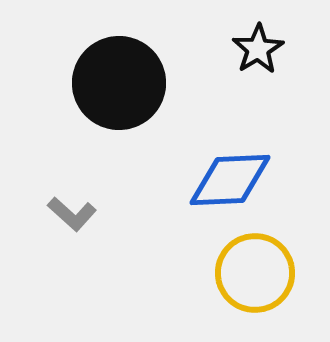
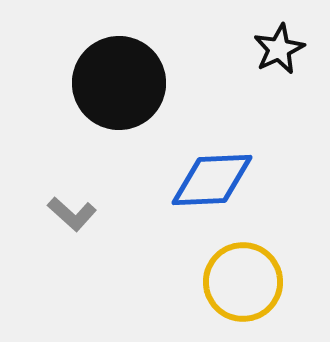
black star: moved 21 px right; rotated 6 degrees clockwise
blue diamond: moved 18 px left
yellow circle: moved 12 px left, 9 px down
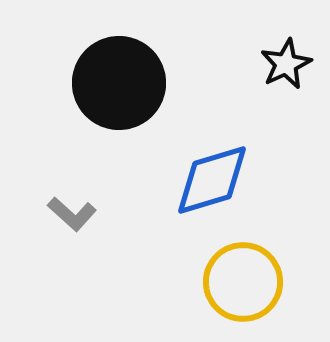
black star: moved 7 px right, 15 px down
blue diamond: rotated 14 degrees counterclockwise
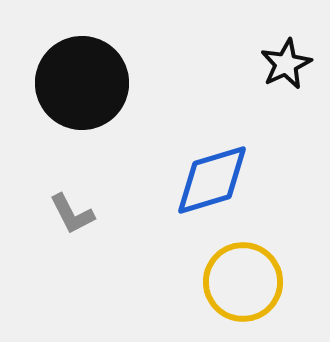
black circle: moved 37 px left
gray L-shape: rotated 21 degrees clockwise
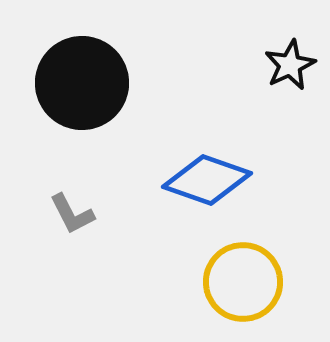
black star: moved 4 px right, 1 px down
blue diamond: moved 5 px left; rotated 36 degrees clockwise
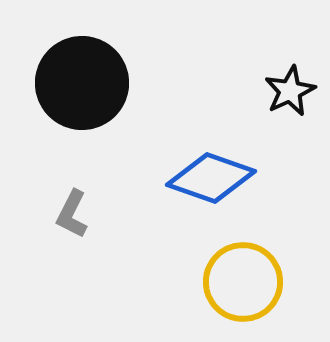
black star: moved 26 px down
blue diamond: moved 4 px right, 2 px up
gray L-shape: rotated 54 degrees clockwise
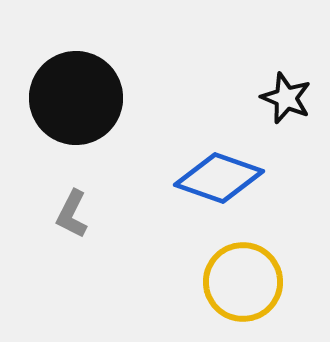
black circle: moved 6 px left, 15 px down
black star: moved 4 px left, 7 px down; rotated 24 degrees counterclockwise
blue diamond: moved 8 px right
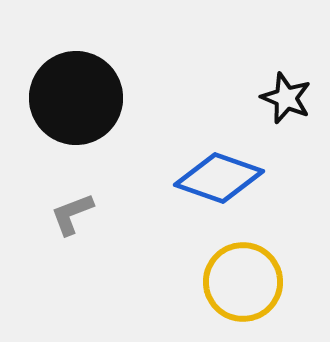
gray L-shape: rotated 42 degrees clockwise
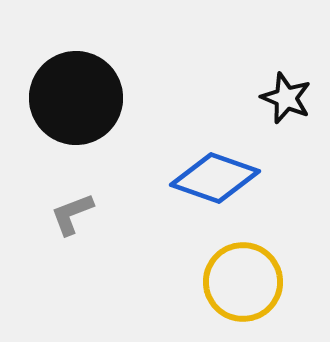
blue diamond: moved 4 px left
